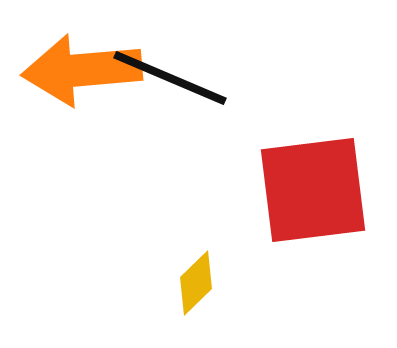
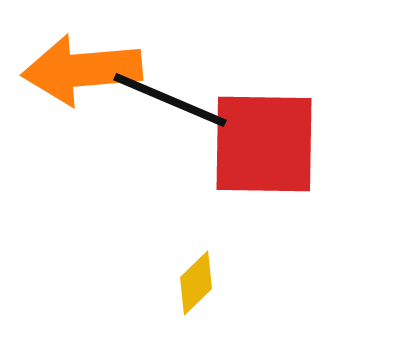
black line: moved 22 px down
red square: moved 49 px left, 46 px up; rotated 8 degrees clockwise
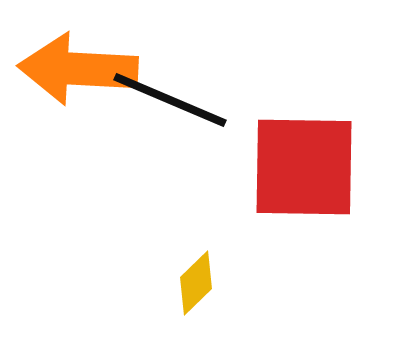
orange arrow: moved 4 px left, 1 px up; rotated 8 degrees clockwise
red square: moved 40 px right, 23 px down
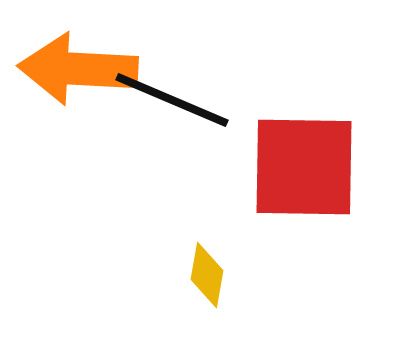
black line: moved 2 px right
yellow diamond: moved 11 px right, 8 px up; rotated 36 degrees counterclockwise
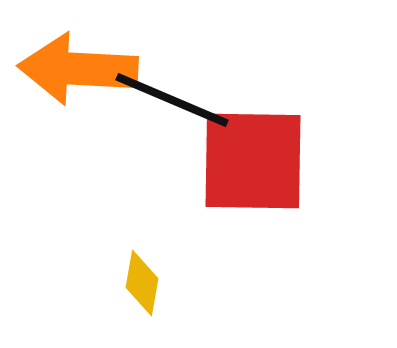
red square: moved 51 px left, 6 px up
yellow diamond: moved 65 px left, 8 px down
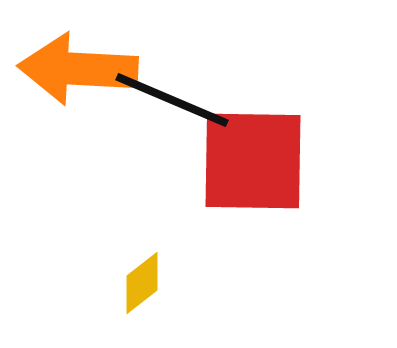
yellow diamond: rotated 42 degrees clockwise
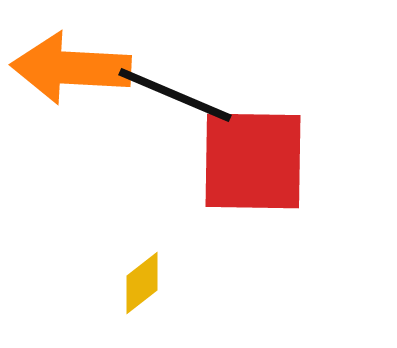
orange arrow: moved 7 px left, 1 px up
black line: moved 3 px right, 5 px up
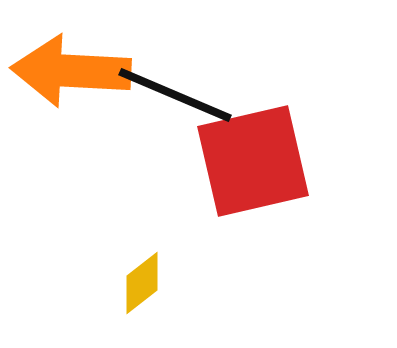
orange arrow: moved 3 px down
red square: rotated 14 degrees counterclockwise
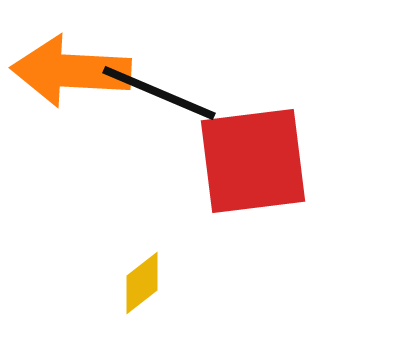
black line: moved 16 px left, 2 px up
red square: rotated 6 degrees clockwise
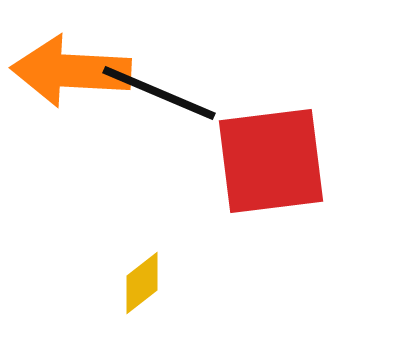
red square: moved 18 px right
